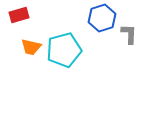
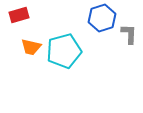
cyan pentagon: moved 1 px down
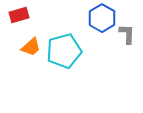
blue hexagon: rotated 12 degrees counterclockwise
gray L-shape: moved 2 px left
orange trapezoid: rotated 55 degrees counterclockwise
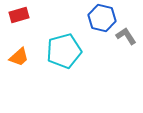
blue hexagon: rotated 16 degrees counterclockwise
gray L-shape: moved 1 px left, 2 px down; rotated 35 degrees counterclockwise
orange trapezoid: moved 12 px left, 10 px down
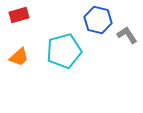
blue hexagon: moved 4 px left, 2 px down
gray L-shape: moved 1 px right, 1 px up
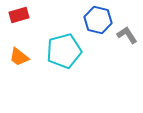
orange trapezoid: rotated 80 degrees clockwise
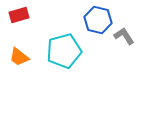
gray L-shape: moved 3 px left, 1 px down
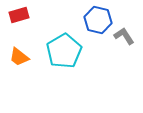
cyan pentagon: rotated 16 degrees counterclockwise
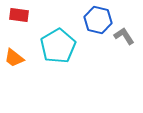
red rectangle: rotated 24 degrees clockwise
cyan pentagon: moved 6 px left, 5 px up
orange trapezoid: moved 5 px left, 1 px down
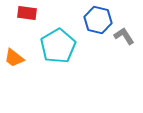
red rectangle: moved 8 px right, 2 px up
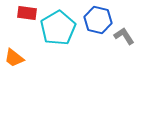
cyan pentagon: moved 18 px up
